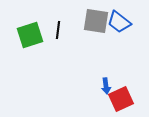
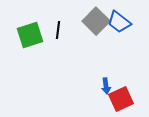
gray square: rotated 36 degrees clockwise
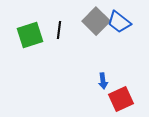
black line: moved 1 px right
blue arrow: moved 3 px left, 5 px up
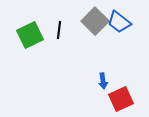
gray square: moved 1 px left
green square: rotated 8 degrees counterclockwise
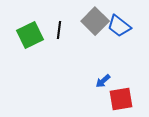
blue trapezoid: moved 4 px down
blue arrow: rotated 56 degrees clockwise
red square: rotated 15 degrees clockwise
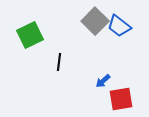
black line: moved 32 px down
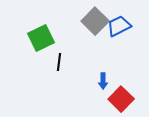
blue trapezoid: rotated 115 degrees clockwise
green square: moved 11 px right, 3 px down
blue arrow: rotated 49 degrees counterclockwise
red square: rotated 35 degrees counterclockwise
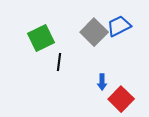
gray square: moved 1 px left, 11 px down
blue arrow: moved 1 px left, 1 px down
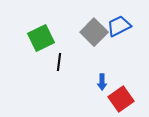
red square: rotated 10 degrees clockwise
